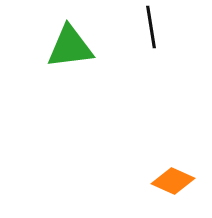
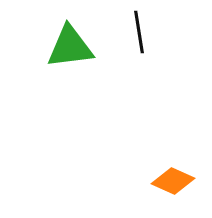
black line: moved 12 px left, 5 px down
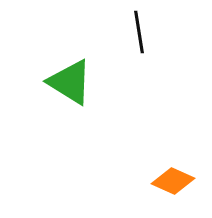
green triangle: moved 35 px down; rotated 39 degrees clockwise
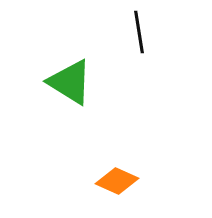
orange diamond: moved 56 px left
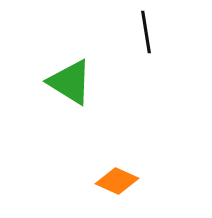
black line: moved 7 px right
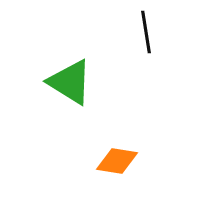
orange diamond: moved 20 px up; rotated 15 degrees counterclockwise
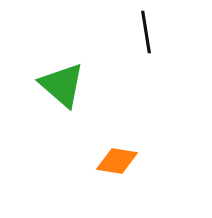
green triangle: moved 8 px left, 3 px down; rotated 9 degrees clockwise
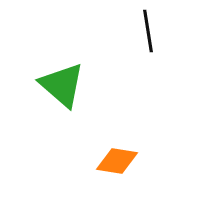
black line: moved 2 px right, 1 px up
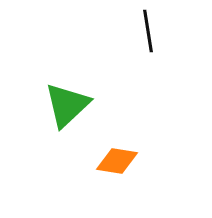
green triangle: moved 5 px right, 20 px down; rotated 36 degrees clockwise
